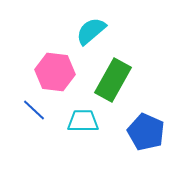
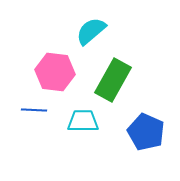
blue line: rotated 40 degrees counterclockwise
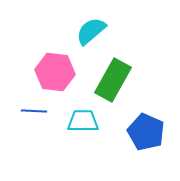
blue line: moved 1 px down
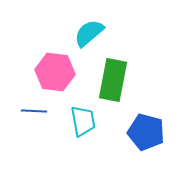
cyan semicircle: moved 2 px left, 2 px down
green rectangle: rotated 18 degrees counterclockwise
cyan trapezoid: rotated 80 degrees clockwise
blue pentagon: rotated 9 degrees counterclockwise
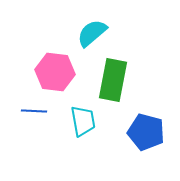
cyan semicircle: moved 3 px right
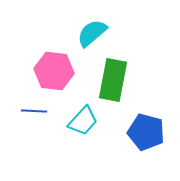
pink hexagon: moved 1 px left, 1 px up
cyan trapezoid: rotated 52 degrees clockwise
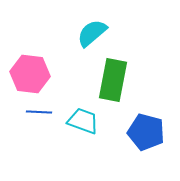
pink hexagon: moved 24 px left, 3 px down
blue line: moved 5 px right, 1 px down
cyan trapezoid: rotated 112 degrees counterclockwise
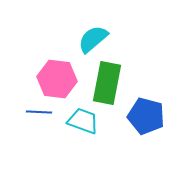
cyan semicircle: moved 1 px right, 6 px down
pink hexagon: moved 27 px right, 5 px down
green rectangle: moved 6 px left, 3 px down
blue pentagon: moved 16 px up
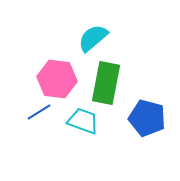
cyan semicircle: moved 1 px up
green rectangle: moved 1 px left
blue line: rotated 35 degrees counterclockwise
blue pentagon: moved 1 px right, 2 px down
